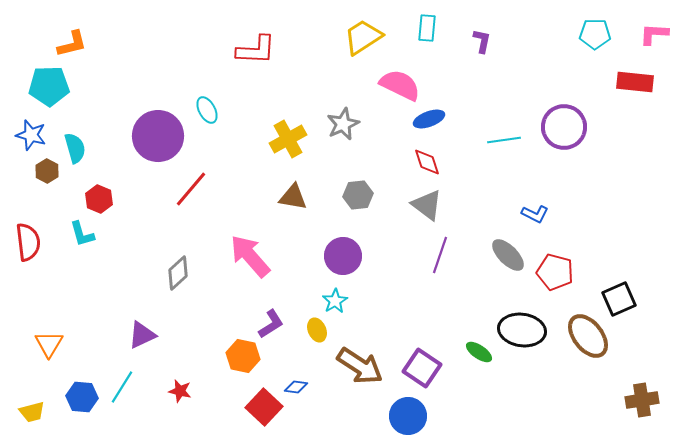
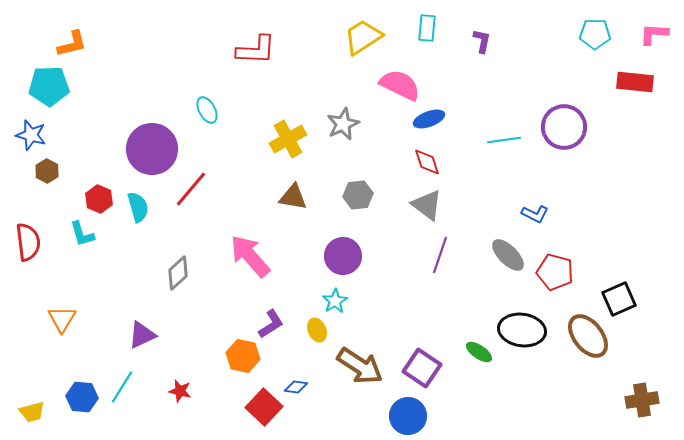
purple circle at (158, 136): moved 6 px left, 13 px down
cyan semicircle at (75, 148): moved 63 px right, 59 px down
orange triangle at (49, 344): moved 13 px right, 25 px up
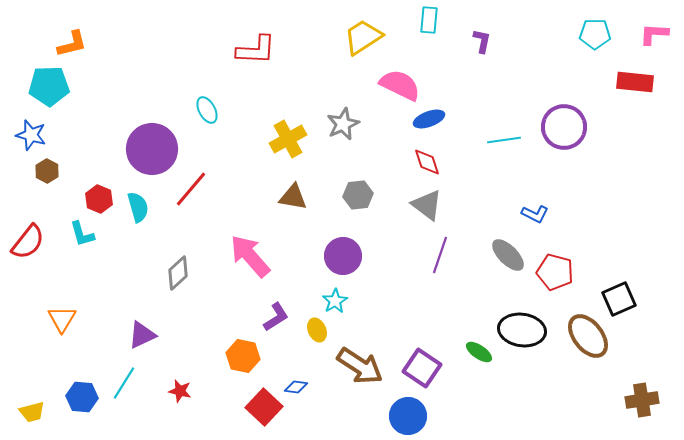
cyan rectangle at (427, 28): moved 2 px right, 8 px up
red semicircle at (28, 242): rotated 45 degrees clockwise
purple L-shape at (271, 324): moved 5 px right, 7 px up
cyan line at (122, 387): moved 2 px right, 4 px up
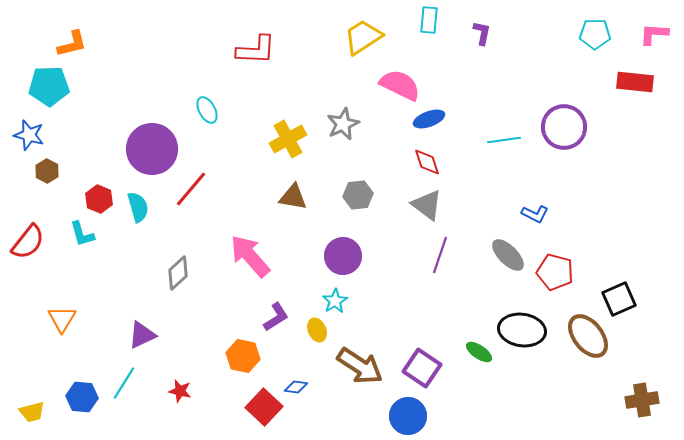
purple L-shape at (482, 41): moved 8 px up
blue star at (31, 135): moved 2 px left
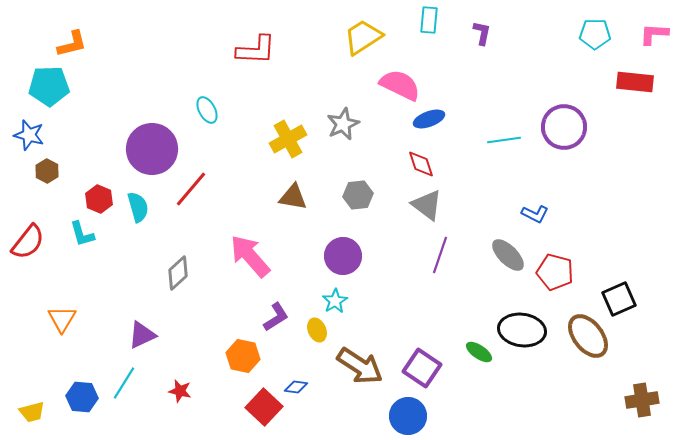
red diamond at (427, 162): moved 6 px left, 2 px down
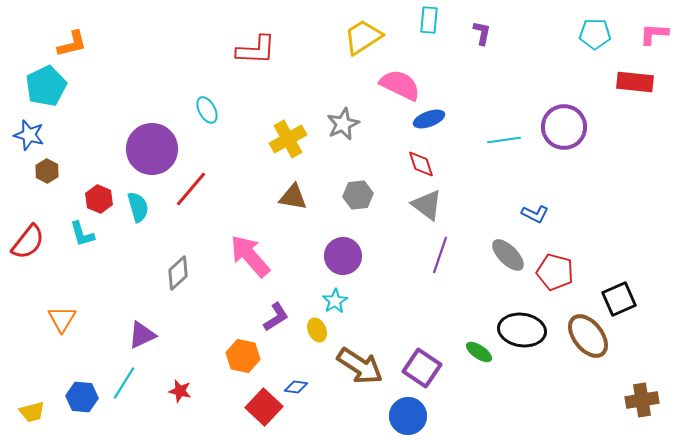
cyan pentagon at (49, 86): moved 3 px left; rotated 24 degrees counterclockwise
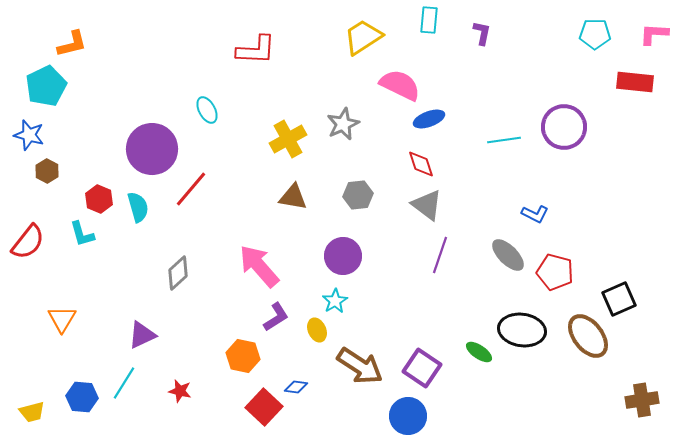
pink arrow at (250, 256): moved 9 px right, 10 px down
